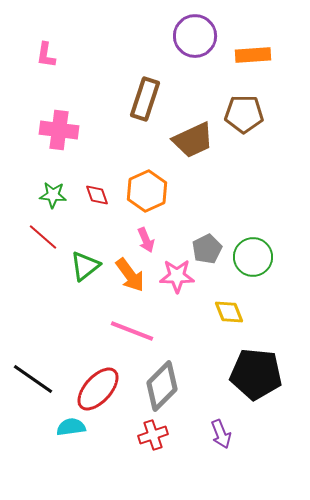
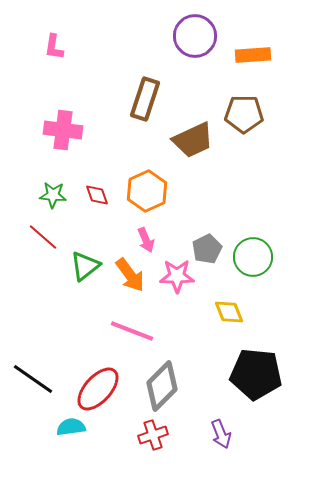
pink L-shape: moved 8 px right, 8 px up
pink cross: moved 4 px right
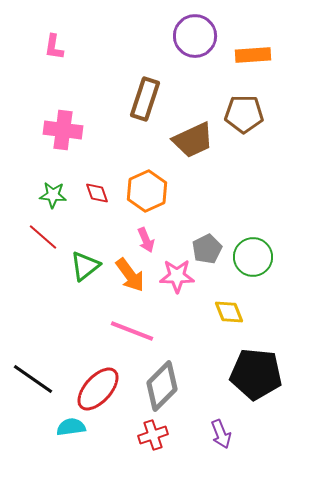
red diamond: moved 2 px up
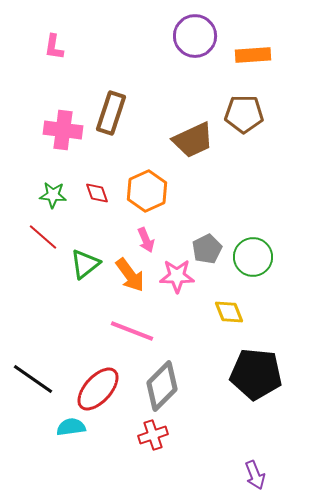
brown rectangle: moved 34 px left, 14 px down
green triangle: moved 2 px up
purple arrow: moved 34 px right, 41 px down
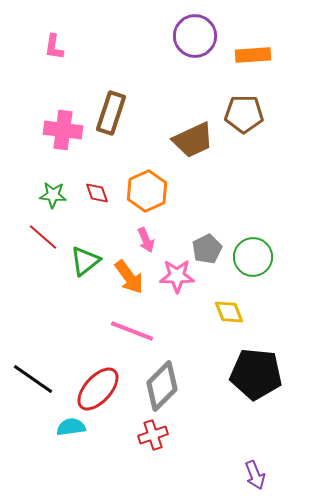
green triangle: moved 3 px up
orange arrow: moved 1 px left, 2 px down
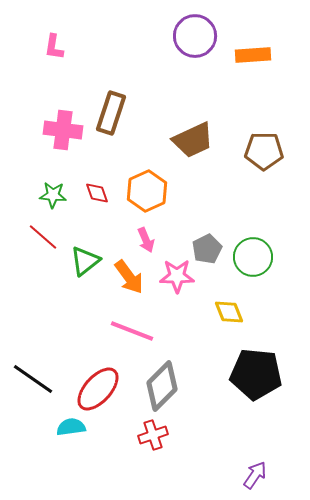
brown pentagon: moved 20 px right, 37 px down
purple arrow: rotated 124 degrees counterclockwise
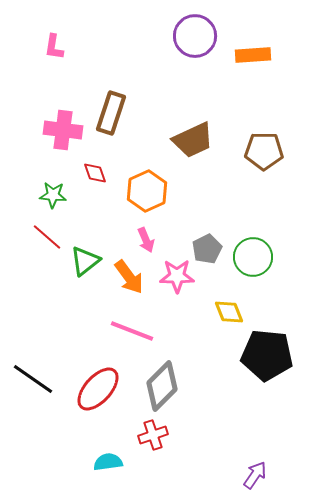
red diamond: moved 2 px left, 20 px up
red line: moved 4 px right
black pentagon: moved 11 px right, 19 px up
cyan semicircle: moved 37 px right, 35 px down
